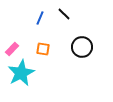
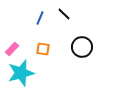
cyan star: rotated 12 degrees clockwise
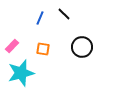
pink rectangle: moved 3 px up
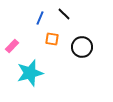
orange square: moved 9 px right, 10 px up
cyan star: moved 9 px right
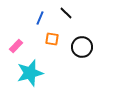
black line: moved 2 px right, 1 px up
pink rectangle: moved 4 px right
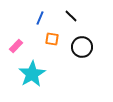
black line: moved 5 px right, 3 px down
cyan star: moved 2 px right, 1 px down; rotated 16 degrees counterclockwise
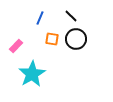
black circle: moved 6 px left, 8 px up
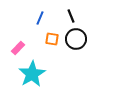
black line: rotated 24 degrees clockwise
pink rectangle: moved 2 px right, 2 px down
